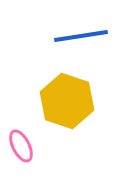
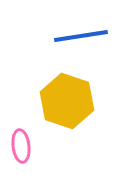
pink ellipse: rotated 20 degrees clockwise
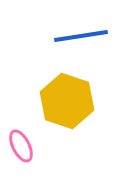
pink ellipse: rotated 20 degrees counterclockwise
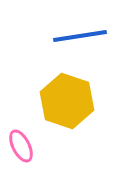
blue line: moved 1 px left
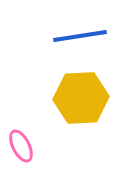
yellow hexagon: moved 14 px right, 3 px up; rotated 22 degrees counterclockwise
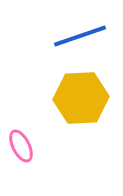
blue line: rotated 10 degrees counterclockwise
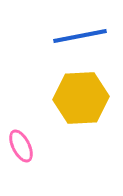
blue line: rotated 8 degrees clockwise
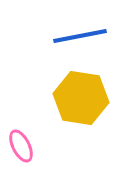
yellow hexagon: rotated 12 degrees clockwise
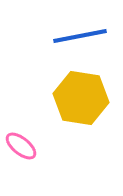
pink ellipse: rotated 24 degrees counterclockwise
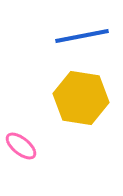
blue line: moved 2 px right
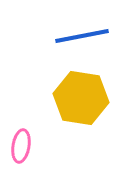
pink ellipse: rotated 60 degrees clockwise
